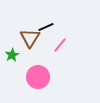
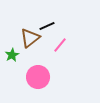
black line: moved 1 px right, 1 px up
brown triangle: rotated 20 degrees clockwise
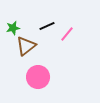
brown triangle: moved 4 px left, 8 px down
pink line: moved 7 px right, 11 px up
green star: moved 1 px right, 27 px up; rotated 16 degrees clockwise
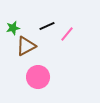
brown triangle: rotated 10 degrees clockwise
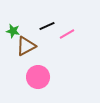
green star: moved 3 px down; rotated 24 degrees clockwise
pink line: rotated 21 degrees clockwise
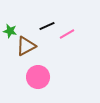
green star: moved 3 px left
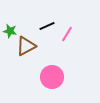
pink line: rotated 28 degrees counterclockwise
pink circle: moved 14 px right
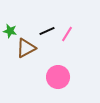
black line: moved 5 px down
brown triangle: moved 2 px down
pink circle: moved 6 px right
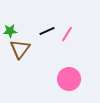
green star: rotated 16 degrees counterclockwise
brown triangle: moved 6 px left, 1 px down; rotated 25 degrees counterclockwise
pink circle: moved 11 px right, 2 px down
